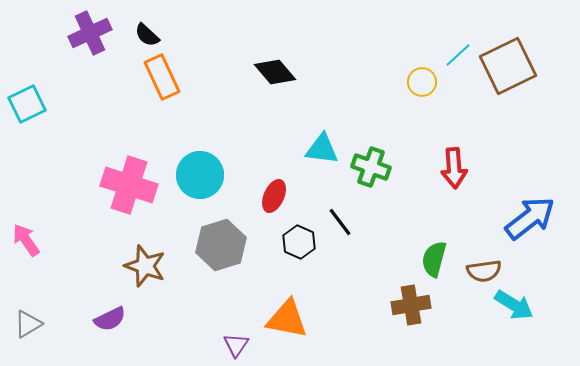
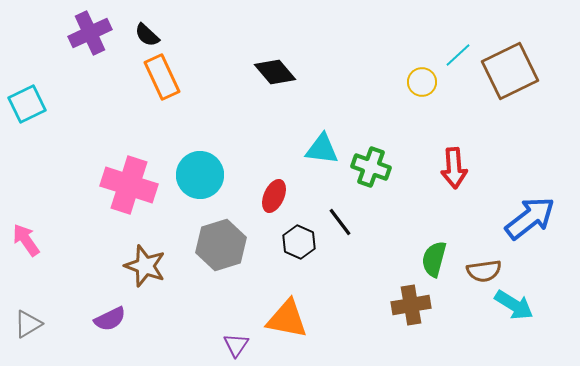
brown square: moved 2 px right, 5 px down
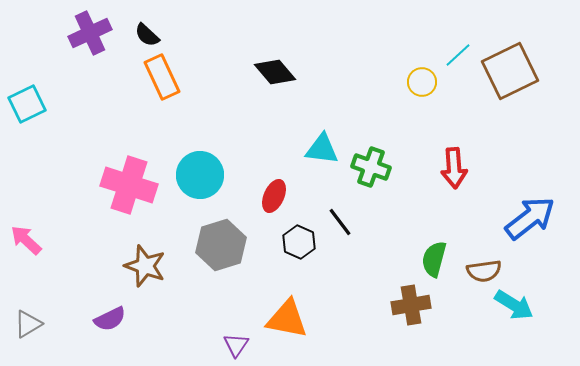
pink arrow: rotated 12 degrees counterclockwise
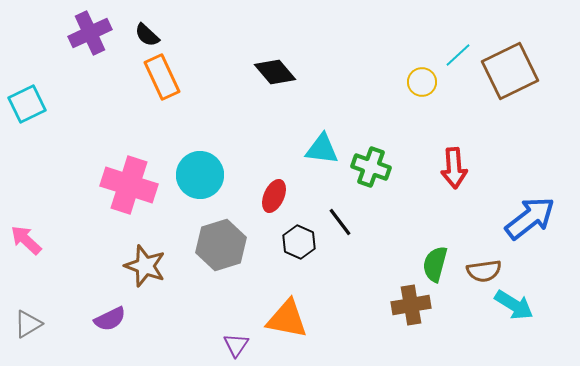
green semicircle: moved 1 px right, 5 px down
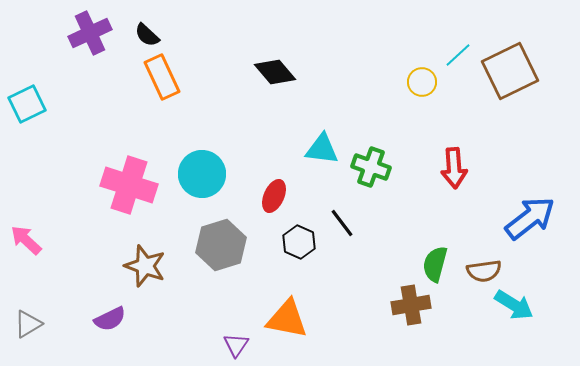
cyan circle: moved 2 px right, 1 px up
black line: moved 2 px right, 1 px down
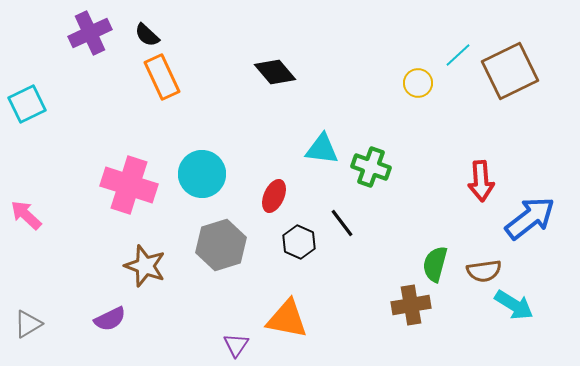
yellow circle: moved 4 px left, 1 px down
red arrow: moved 27 px right, 13 px down
pink arrow: moved 25 px up
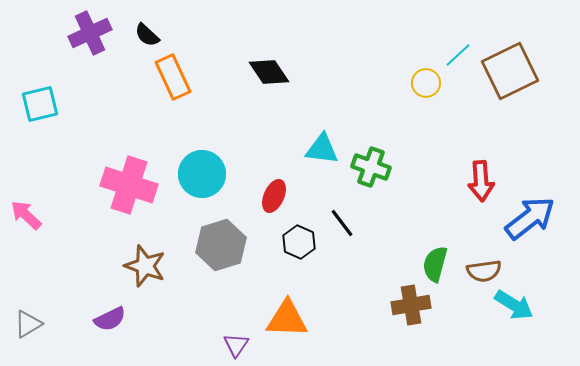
black diamond: moved 6 px left; rotated 6 degrees clockwise
orange rectangle: moved 11 px right
yellow circle: moved 8 px right
cyan square: moved 13 px right; rotated 12 degrees clockwise
orange triangle: rotated 9 degrees counterclockwise
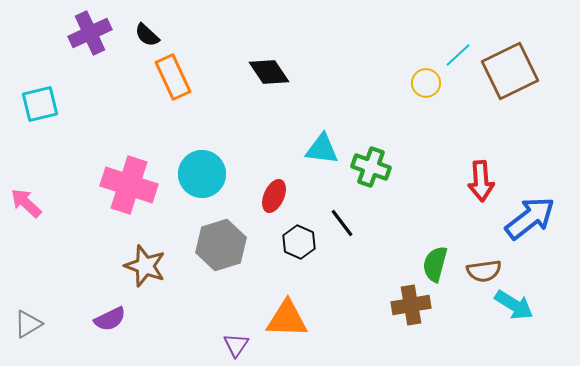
pink arrow: moved 12 px up
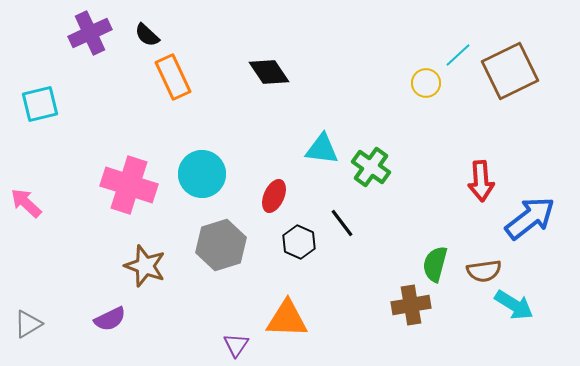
green cross: rotated 15 degrees clockwise
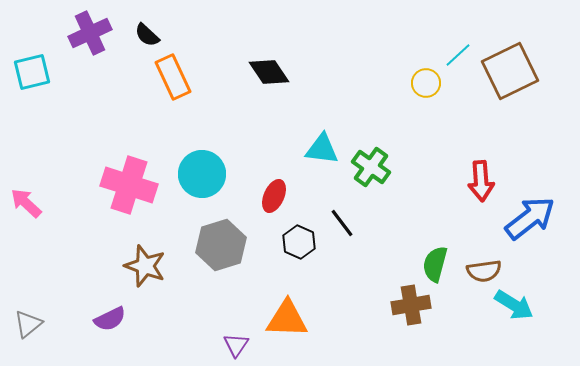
cyan square: moved 8 px left, 32 px up
gray triangle: rotated 8 degrees counterclockwise
